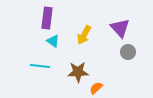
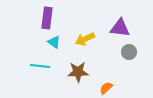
purple triangle: rotated 40 degrees counterclockwise
yellow arrow: moved 1 px right, 4 px down; rotated 36 degrees clockwise
cyan triangle: moved 1 px right, 1 px down
gray circle: moved 1 px right
orange semicircle: moved 10 px right
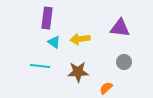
yellow arrow: moved 5 px left; rotated 18 degrees clockwise
gray circle: moved 5 px left, 10 px down
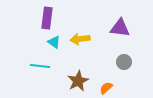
brown star: moved 9 px down; rotated 25 degrees counterclockwise
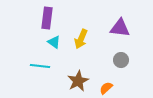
yellow arrow: moved 1 px right; rotated 60 degrees counterclockwise
gray circle: moved 3 px left, 2 px up
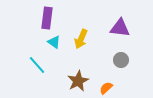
cyan line: moved 3 px left, 1 px up; rotated 42 degrees clockwise
